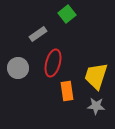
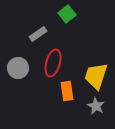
gray star: rotated 24 degrees clockwise
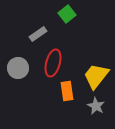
yellow trapezoid: rotated 20 degrees clockwise
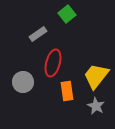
gray circle: moved 5 px right, 14 px down
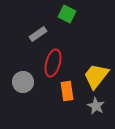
green square: rotated 24 degrees counterclockwise
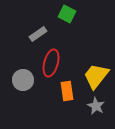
red ellipse: moved 2 px left
gray circle: moved 2 px up
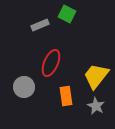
gray rectangle: moved 2 px right, 9 px up; rotated 12 degrees clockwise
red ellipse: rotated 8 degrees clockwise
gray circle: moved 1 px right, 7 px down
orange rectangle: moved 1 px left, 5 px down
